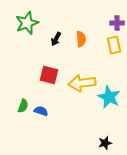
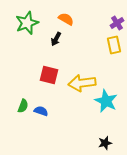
purple cross: rotated 32 degrees counterclockwise
orange semicircle: moved 15 px left, 20 px up; rotated 56 degrees counterclockwise
cyan star: moved 3 px left, 4 px down
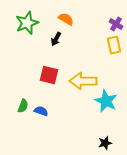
purple cross: moved 1 px left, 1 px down; rotated 24 degrees counterclockwise
yellow arrow: moved 1 px right, 2 px up; rotated 8 degrees clockwise
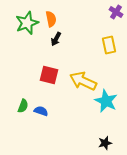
orange semicircle: moved 15 px left; rotated 49 degrees clockwise
purple cross: moved 12 px up
yellow rectangle: moved 5 px left
yellow arrow: rotated 24 degrees clockwise
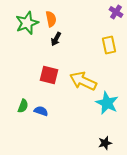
cyan star: moved 1 px right, 2 px down
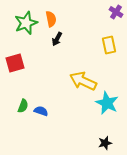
green star: moved 1 px left
black arrow: moved 1 px right
red square: moved 34 px left, 12 px up; rotated 30 degrees counterclockwise
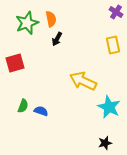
green star: moved 1 px right
yellow rectangle: moved 4 px right
cyan star: moved 2 px right, 4 px down
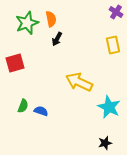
yellow arrow: moved 4 px left, 1 px down
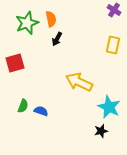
purple cross: moved 2 px left, 2 px up
yellow rectangle: rotated 24 degrees clockwise
black star: moved 4 px left, 12 px up
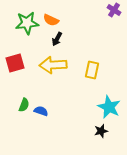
orange semicircle: moved 1 px down; rotated 126 degrees clockwise
green star: rotated 15 degrees clockwise
yellow rectangle: moved 21 px left, 25 px down
yellow arrow: moved 26 px left, 17 px up; rotated 28 degrees counterclockwise
green semicircle: moved 1 px right, 1 px up
